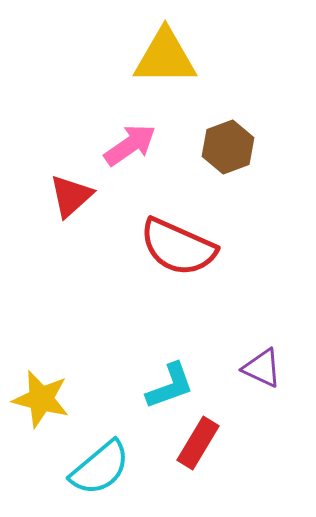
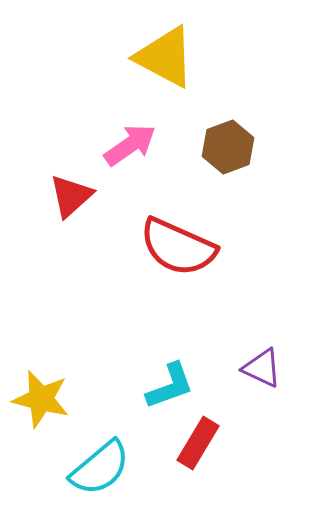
yellow triangle: rotated 28 degrees clockwise
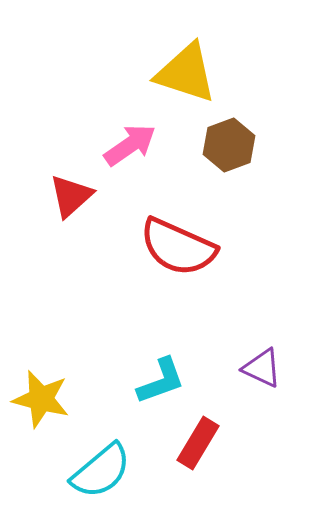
yellow triangle: moved 21 px right, 16 px down; rotated 10 degrees counterclockwise
brown hexagon: moved 1 px right, 2 px up
cyan L-shape: moved 9 px left, 5 px up
cyan semicircle: moved 1 px right, 3 px down
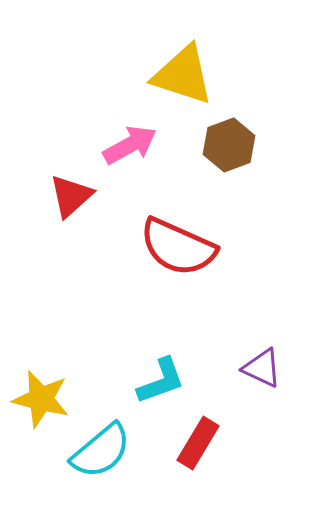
yellow triangle: moved 3 px left, 2 px down
pink arrow: rotated 6 degrees clockwise
cyan semicircle: moved 20 px up
